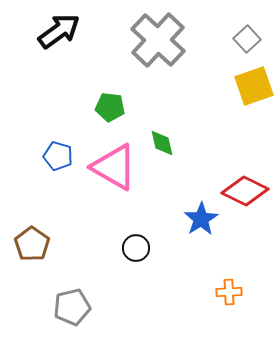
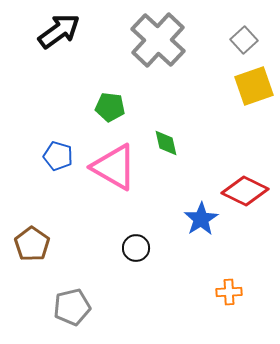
gray square: moved 3 px left, 1 px down
green diamond: moved 4 px right
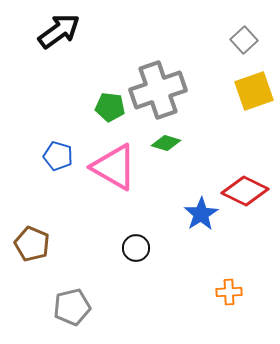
gray cross: moved 50 px down; rotated 28 degrees clockwise
yellow square: moved 5 px down
green diamond: rotated 60 degrees counterclockwise
blue star: moved 5 px up
brown pentagon: rotated 12 degrees counterclockwise
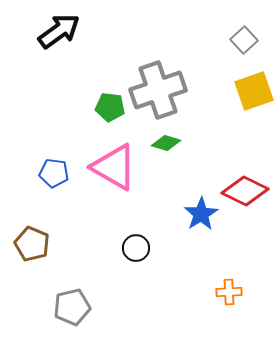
blue pentagon: moved 4 px left, 17 px down; rotated 8 degrees counterclockwise
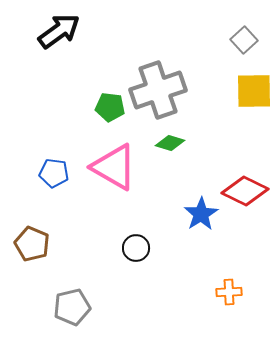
yellow square: rotated 18 degrees clockwise
green diamond: moved 4 px right
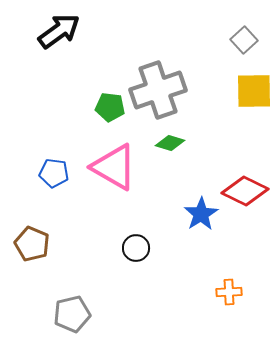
gray pentagon: moved 7 px down
